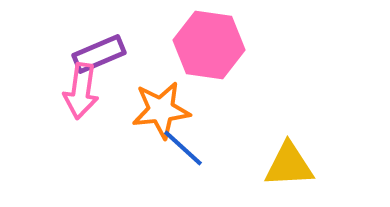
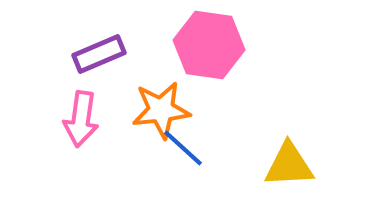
pink arrow: moved 28 px down
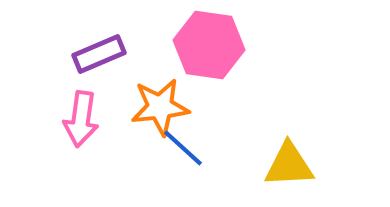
orange star: moved 1 px left, 3 px up
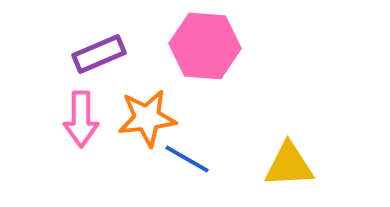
pink hexagon: moved 4 px left, 1 px down; rotated 4 degrees counterclockwise
orange star: moved 13 px left, 11 px down
pink arrow: rotated 8 degrees counterclockwise
blue line: moved 4 px right, 11 px down; rotated 12 degrees counterclockwise
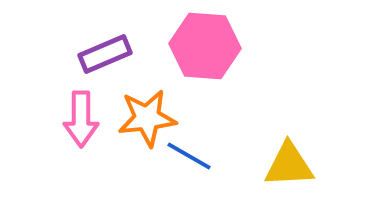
purple rectangle: moved 6 px right
blue line: moved 2 px right, 3 px up
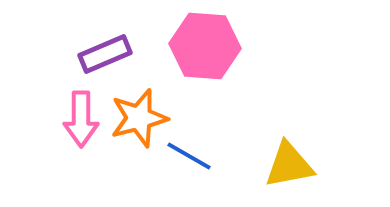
orange star: moved 8 px left; rotated 8 degrees counterclockwise
yellow triangle: rotated 8 degrees counterclockwise
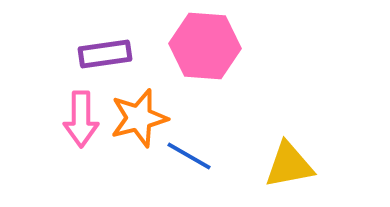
purple rectangle: rotated 15 degrees clockwise
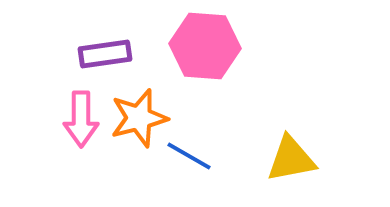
yellow triangle: moved 2 px right, 6 px up
